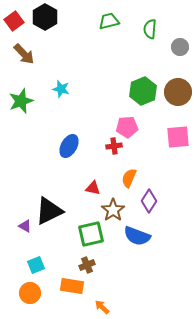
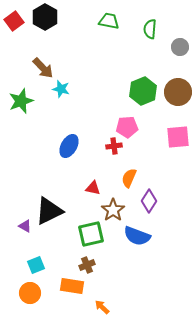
green trapezoid: rotated 25 degrees clockwise
brown arrow: moved 19 px right, 14 px down
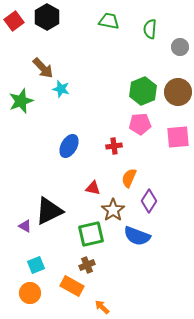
black hexagon: moved 2 px right
pink pentagon: moved 13 px right, 3 px up
orange rectangle: rotated 20 degrees clockwise
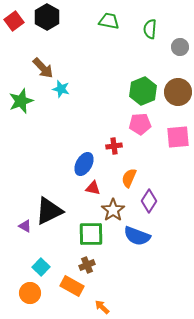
blue ellipse: moved 15 px right, 18 px down
green square: rotated 12 degrees clockwise
cyan square: moved 5 px right, 2 px down; rotated 24 degrees counterclockwise
